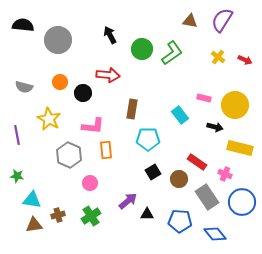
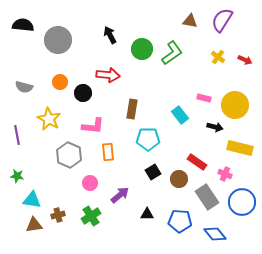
orange rectangle at (106, 150): moved 2 px right, 2 px down
purple arrow at (128, 201): moved 8 px left, 6 px up
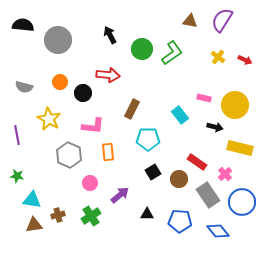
brown rectangle at (132, 109): rotated 18 degrees clockwise
pink cross at (225, 174): rotated 24 degrees clockwise
gray rectangle at (207, 197): moved 1 px right, 2 px up
blue diamond at (215, 234): moved 3 px right, 3 px up
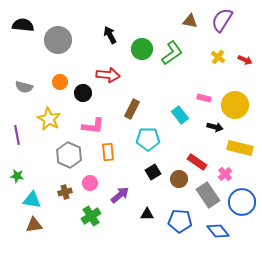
brown cross at (58, 215): moved 7 px right, 23 px up
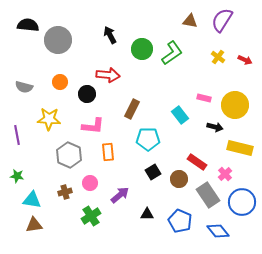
black semicircle at (23, 25): moved 5 px right
black circle at (83, 93): moved 4 px right, 1 px down
yellow star at (49, 119): rotated 25 degrees counterclockwise
blue pentagon at (180, 221): rotated 20 degrees clockwise
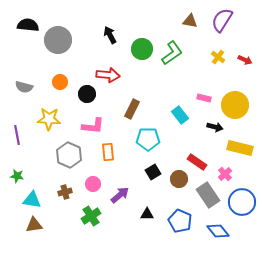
pink circle at (90, 183): moved 3 px right, 1 px down
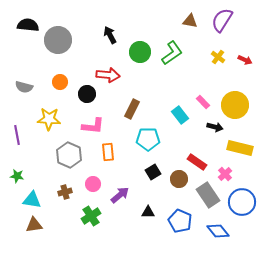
green circle at (142, 49): moved 2 px left, 3 px down
pink rectangle at (204, 98): moved 1 px left, 4 px down; rotated 32 degrees clockwise
black triangle at (147, 214): moved 1 px right, 2 px up
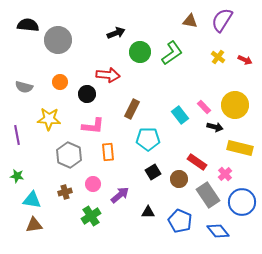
black arrow at (110, 35): moved 6 px right, 2 px up; rotated 96 degrees clockwise
pink rectangle at (203, 102): moved 1 px right, 5 px down
